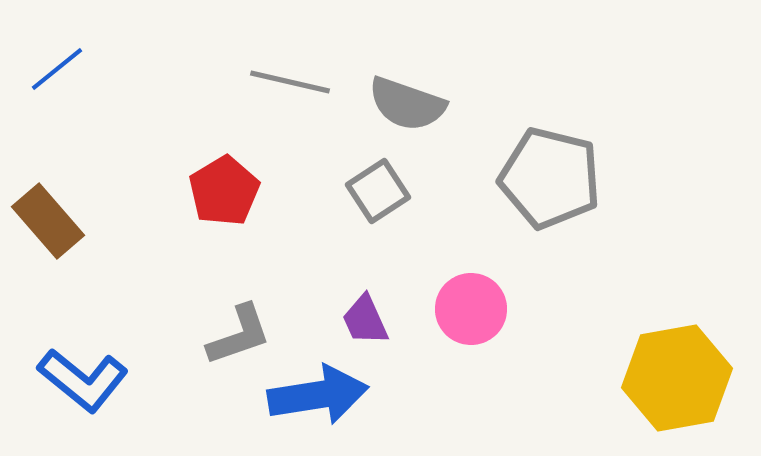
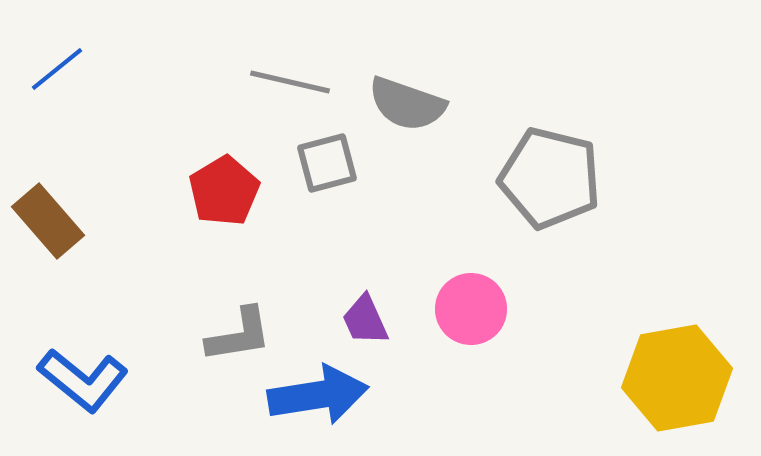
gray square: moved 51 px left, 28 px up; rotated 18 degrees clockwise
gray L-shape: rotated 10 degrees clockwise
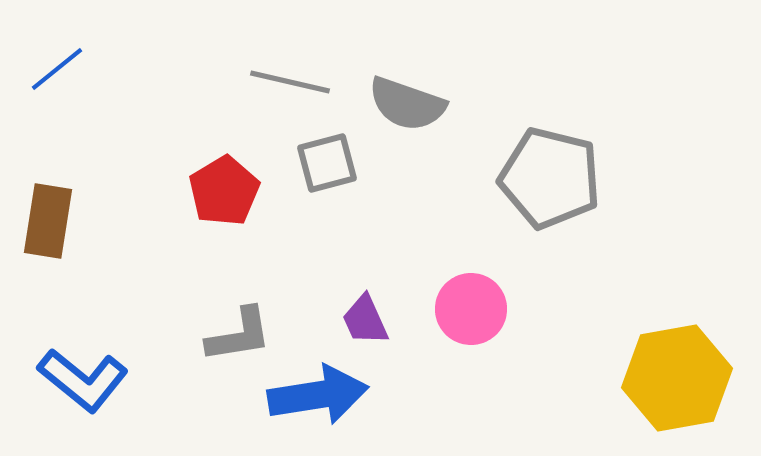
brown rectangle: rotated 50 degrees clockwise
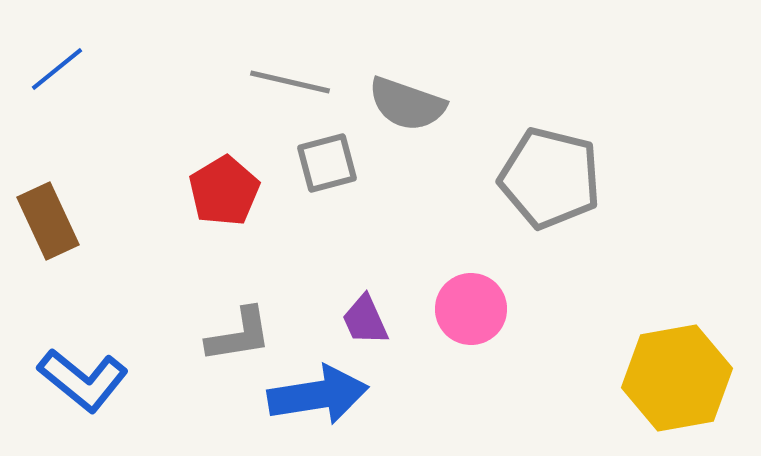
brown rectangle: rotated 34 degrees counterclockwise
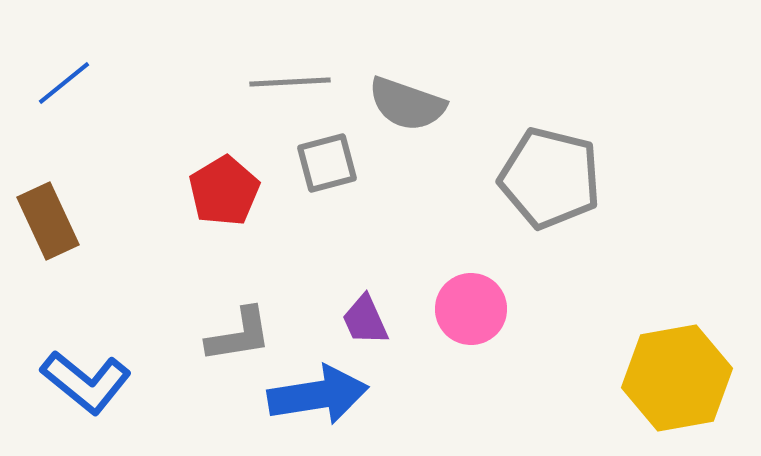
blue line: moved 7 px right, 14 px down
gray line: rotated 16 degrees counterclockwise
blue L-shape: moved 3 px right, 2 px down
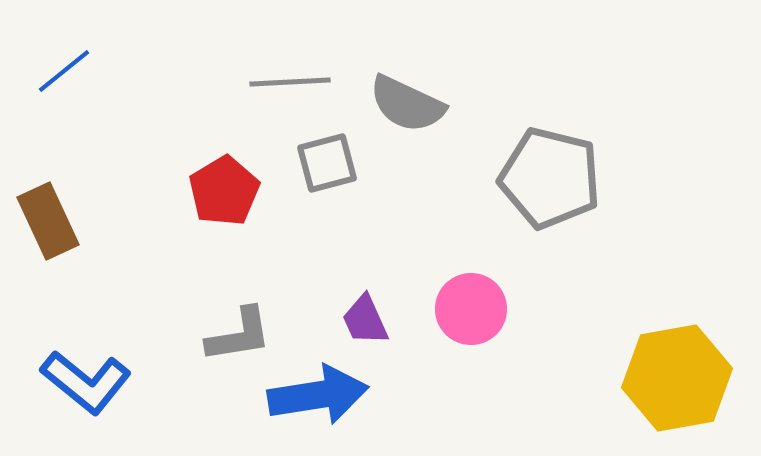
blue line: moved 12 px up
gray semicircle: rotated 6 degrees clockwise
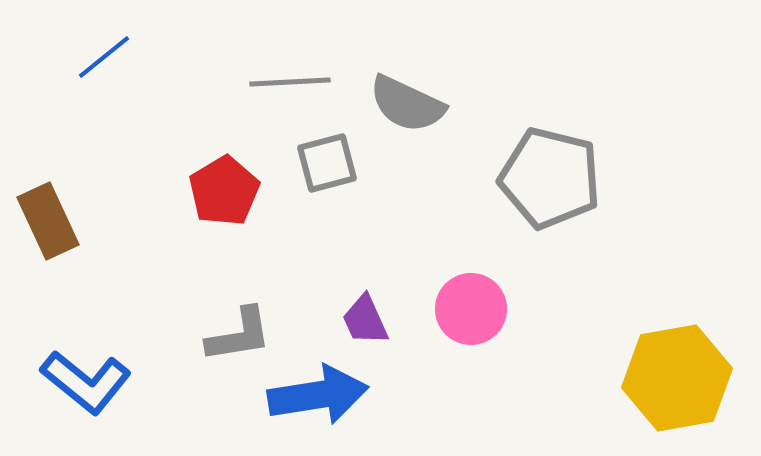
blue line: moved 40 px right, 14 px up
